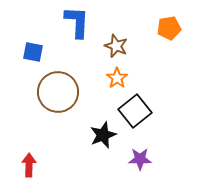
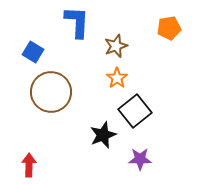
brown star: rotated 30 degrees clockwise
blue square: rotated 20 degrees clockwise
brown circle: moved 7 px left
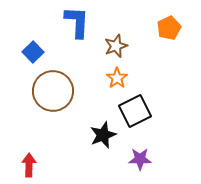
orange pentagon: rotated 15 degrees counterclockwise
blue square: rotated 15 degrees clockwise
brown circle: moved 2 px right, 1 px up
black square: rotated 12 degrees clockwise
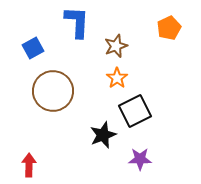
blue square: moved 4 px up; rotated 15 degrees clockwise
